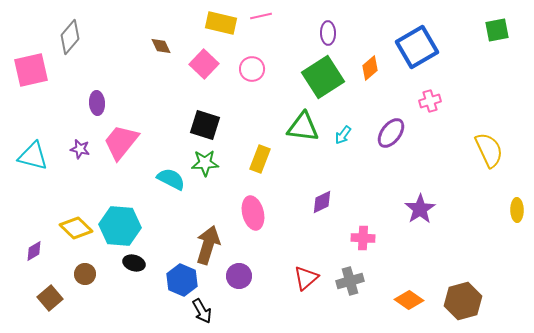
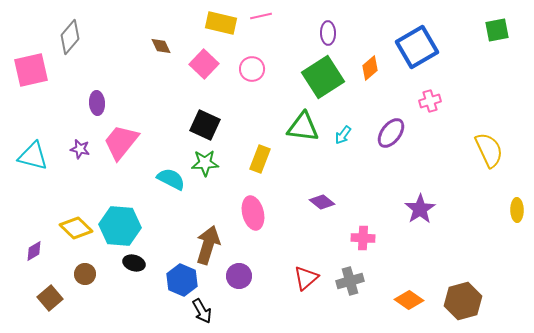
black square at (205, 125): rotated 8 degrees clockwise
purple diamond at (322, 202): rotated 65 degrees clockwise
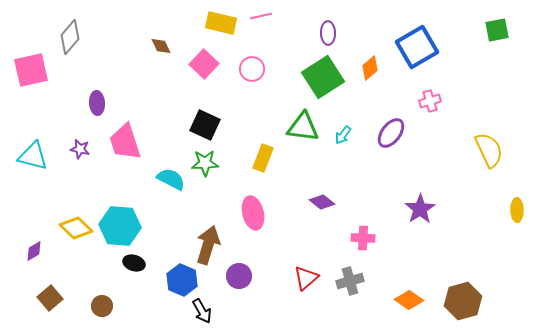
pink trapezoid at (121, 142): moved 4 px right; rotated 57 degrees counterclockwise
yellow rectangle at (260, 159): moved 3 px right, 1 px up
brown circle at (85, 274): moved 17 px right, 32 px down
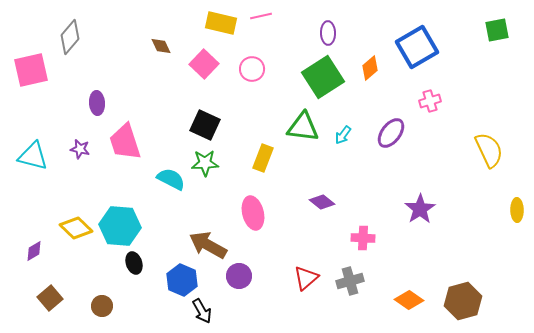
brown arrow at (208, 245): rotated 78 degrees counterclockwise
black ellipse at (134, 263): rotated 55 degrees clockwise
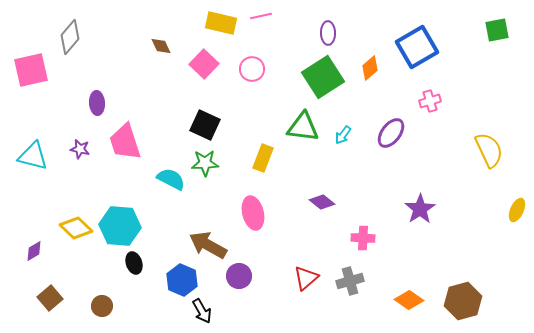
yellow ellipse at (517, 210): rotated 25 degrees clockwise
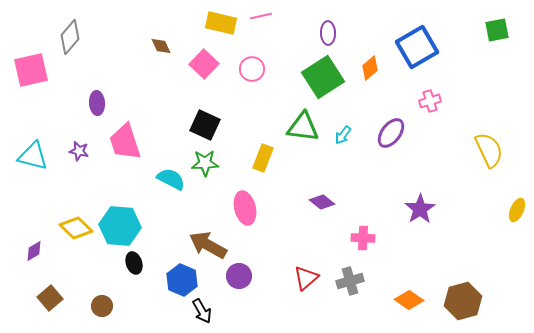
purple star at (80, 149): moved 1 px left, 2 px down
pink ellipse at (253, 213): moved 8 px left, 5 px up
